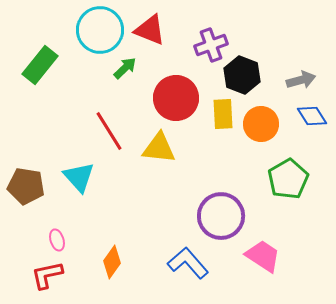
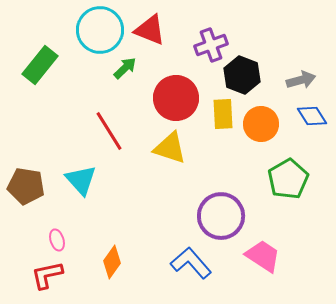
yellow triangle: moved 11 px right; rotated 12 degrees clockwise
cyan triangle: moved 2 px right, 3 px down
blue L-shape: moved 3 px right
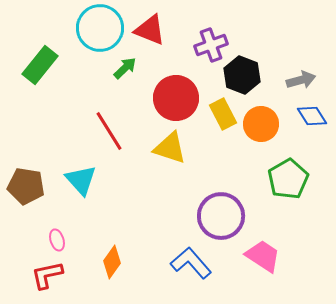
cyan circle: moved 2 px up
yellow rectangle: rotated 24 degrees counterclockwise
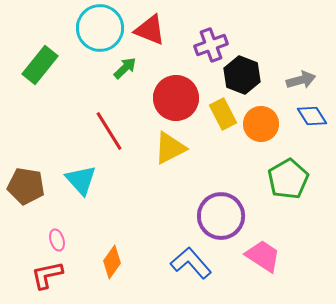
yellow triangle: rotated 45 degrees counterclockwise
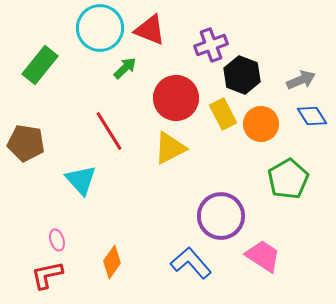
gray arrow: rotated 8 degrees counterclockwise
brown pentagon: moved 43 px up
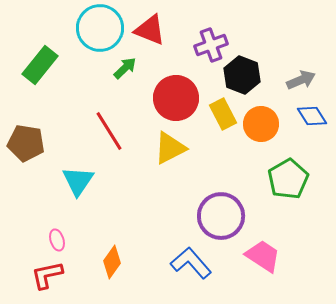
cyan triangle: moved 3 px left, 1 px down; rotated 16 degrees clockwise
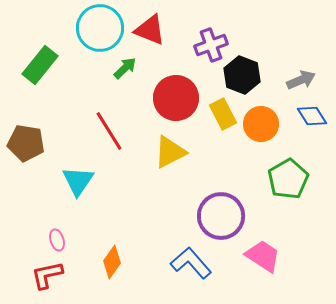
yellow triangle: moved 4 px down
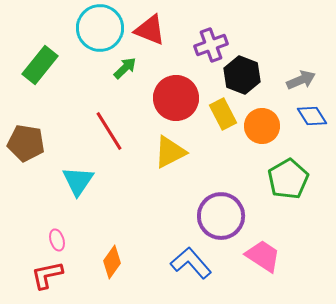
orange circle: moved 1 px right, 2 px down
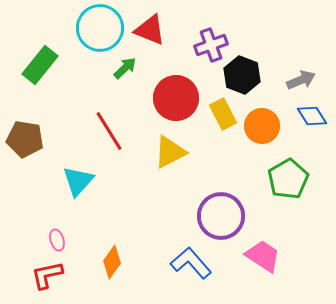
brown pentagon: moved 1 px left, 4 px up
cyan triangle: rotated 8 degrees clockwise
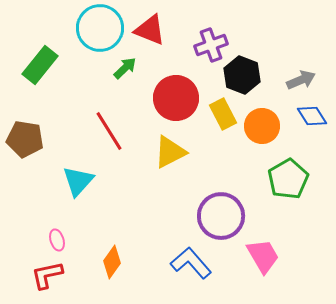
pink trapezoid: rotated 27 degrees clockwise
